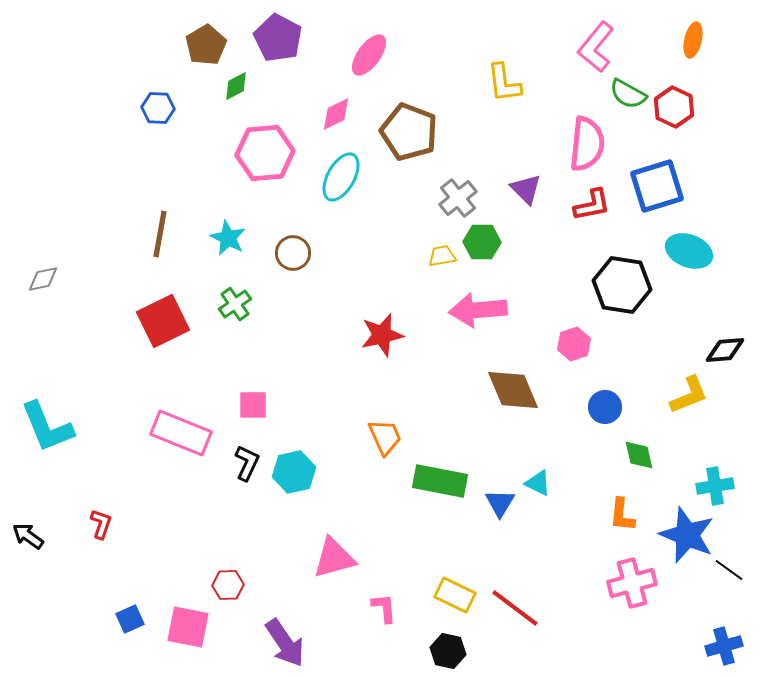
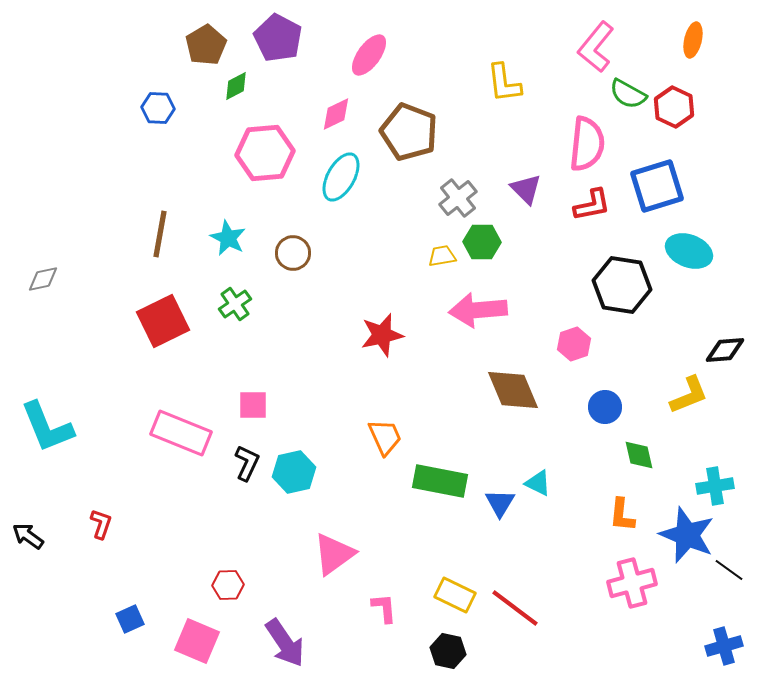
pink triangle at (334, 558): moved 4 px up; rotated 21 degrees counterclockwise
pink square at (188, 627): moved 9 px right, 14 px down; rotated 12 degrees clockwise
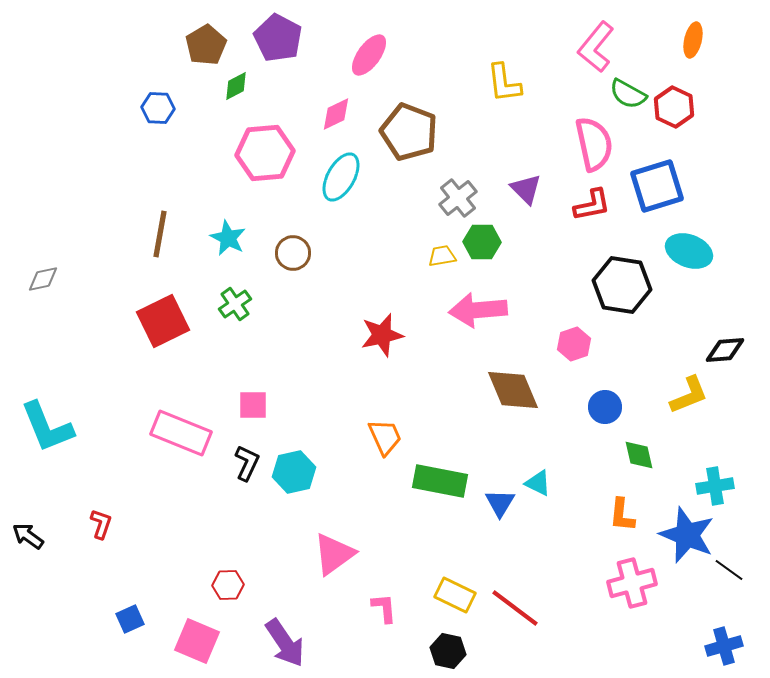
pink semicircle at (587, 144): moved 7 px right; rotated 18 degrees counterclockwise
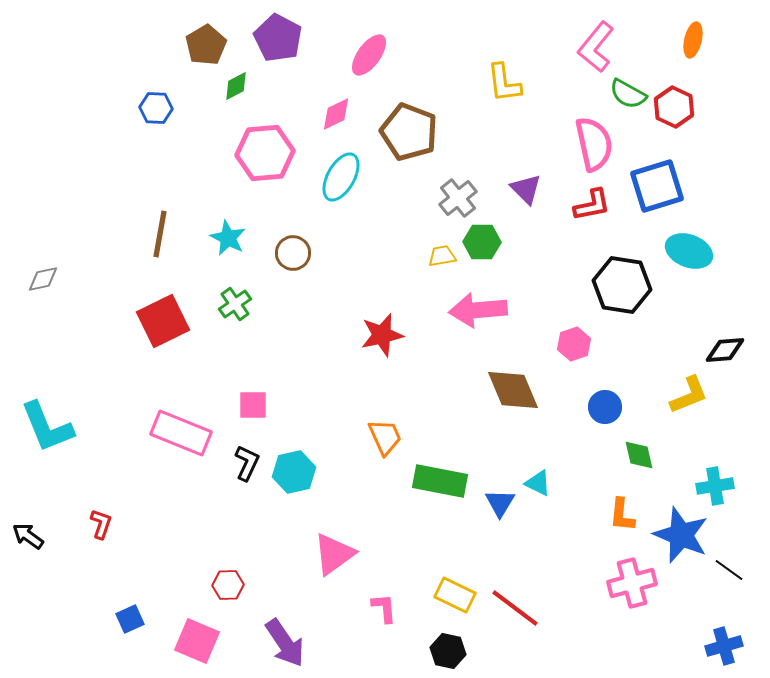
blue hexagon at (158, 108): moved 2 px left
blue star at (687, 535): moved 6 px left
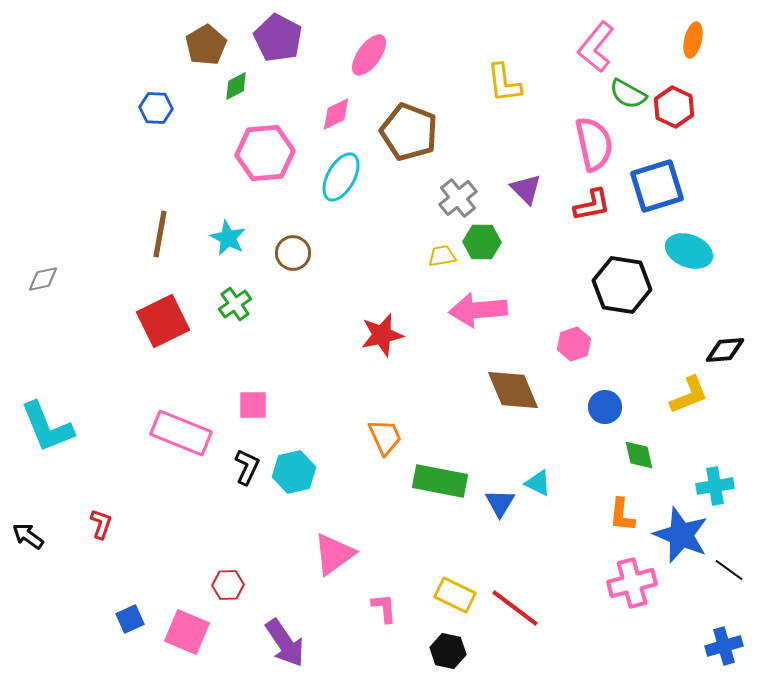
black L-shape at (247, 463): moved 4 px down
pink square at (197, 641): moved 10 px left, 9 px up
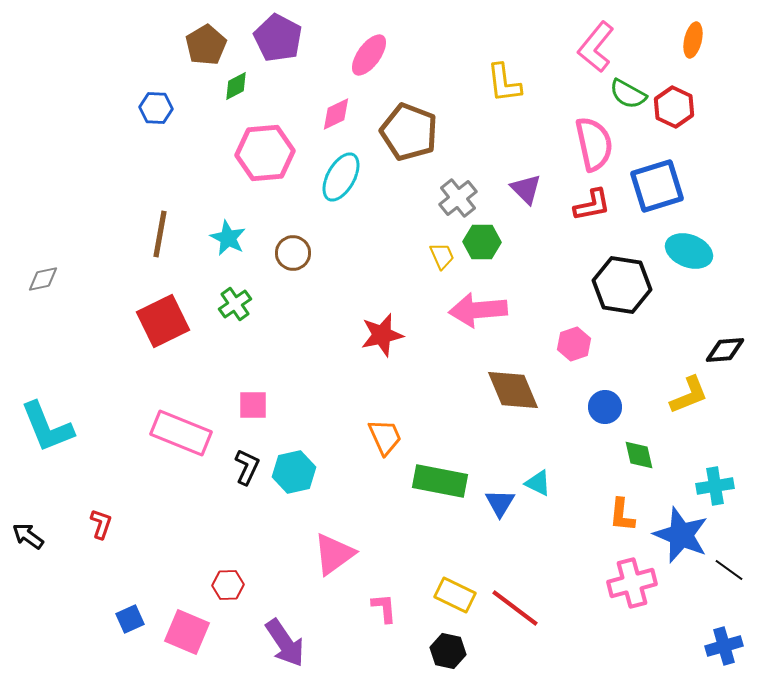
yellow trapezoid at (442, 256): rotated 76 degrees clockwise
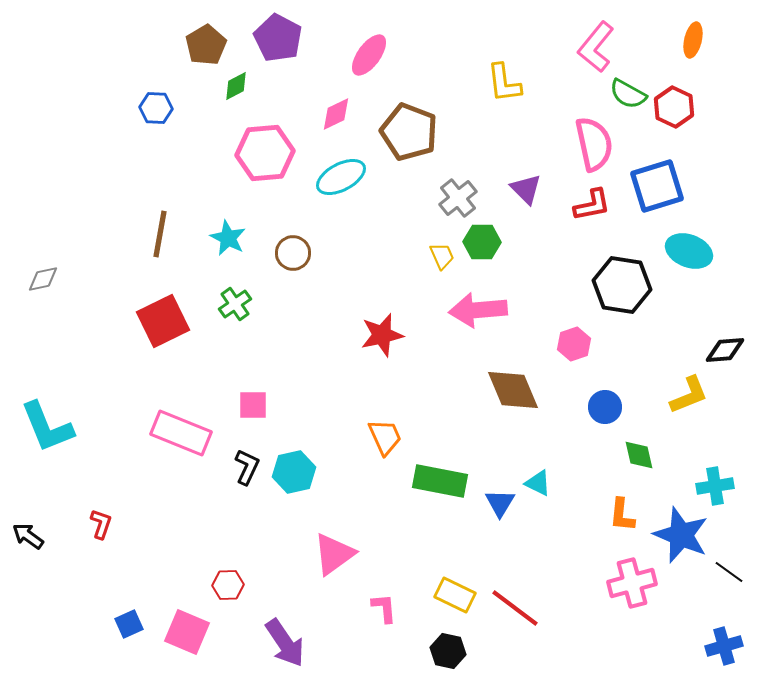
cyan ellipse at (341, 177): rotated 33 degrees clockwise
black line at (729, 570): moved 2 px down
blue square at (130, 619): moved 1 px left, 5 px down
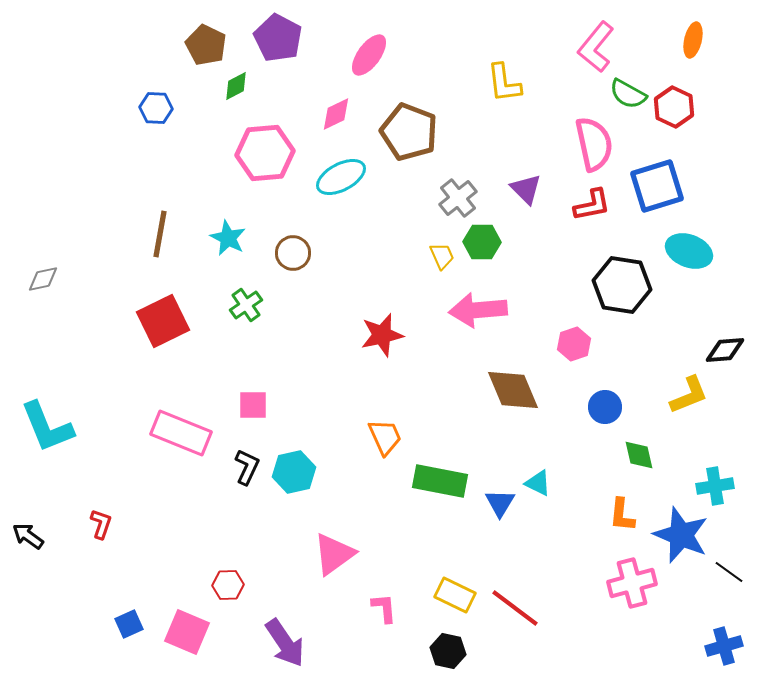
brown pentagon at (206, 45): rotated 15 degrees counterclockwise
green cross at (235, 304): moved 11 px right, 1 px down
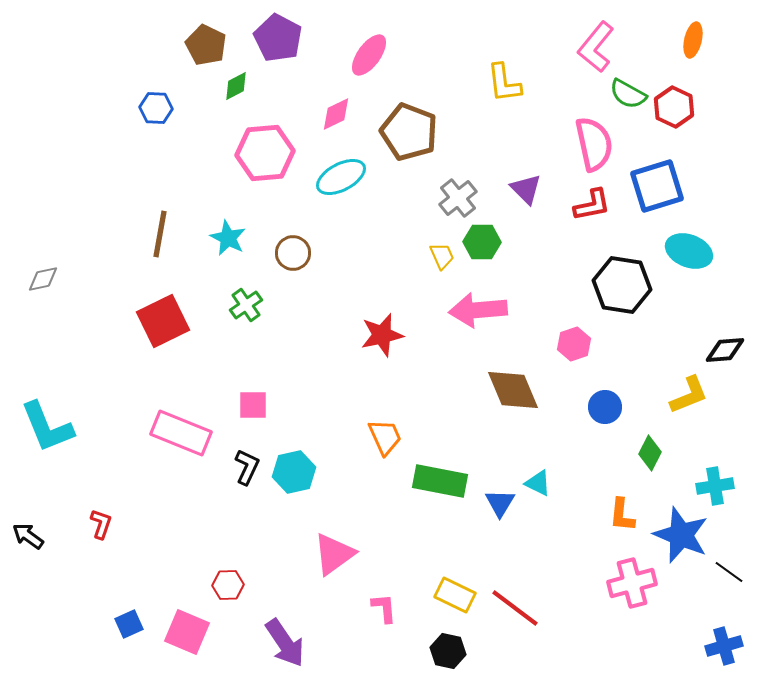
green diamond at (639, 455): moved 11 px right, 2 px up; rotated 40 degrees clockwise
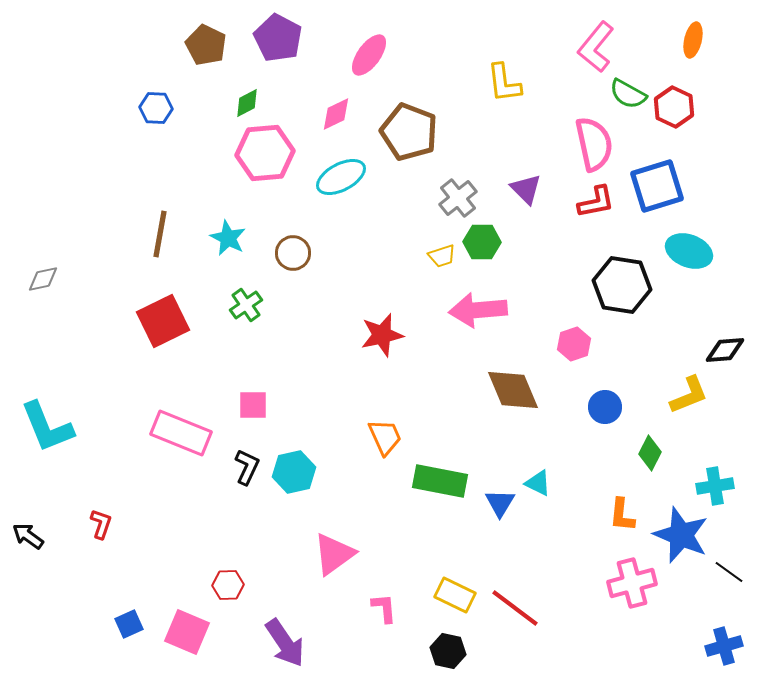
green diamond at (236, 86): moved 11 px right, 17 px down
red L-shape at (592, 205): moved 4 px right, 3 px up
yellow trapezoid at (442, 256): rotated 96 degrees clockwise
